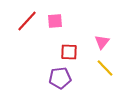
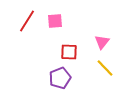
red line: rotated 10 degrees counterclockwise
purple pentagon: rotated 15 degrees counterclockwise
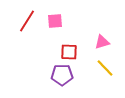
pink triangle: rotated 35 degrees clockwise
purple pentagon: moved 2 px right, 3 px up; rotated 20 degrees clockwise
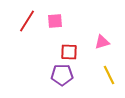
yellow line: moved 4 px right, 7 px down; rotated 18 degrees clockwise
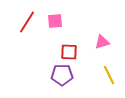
red line: moved 1 px down
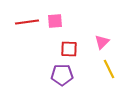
red line: rotated 50 degrees clockwise
pink triangle: rotated 28 degrees counterclockwise
red square: moved 3 px up
yellow line: moved 6 px up
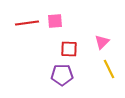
red line: moved 1 px down
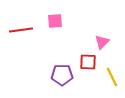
red line: moved 6 px left, 7 px down
red square: moved 19 px right, 13 px down
yellow line: moved 3 px right, 8 px down
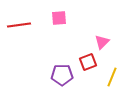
pink square: moved 4 px right, 3 px up
red line: moved 2 px left, 5 px up
red square: rotated 24 degrees counterclockwise
yellow line: rotated 48 degrees clockwise
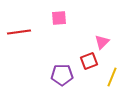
red line: moved 7 px down
red square: moved 1 px right, 1 px up
